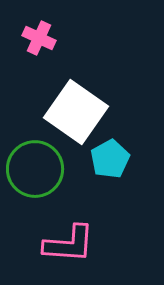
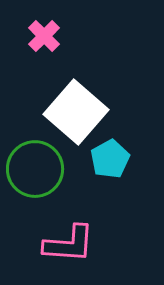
pink cross: moved 5 px right, 2 px up; rotated 20 degrees clockwise
white square: rotated 6 degrees clockwise
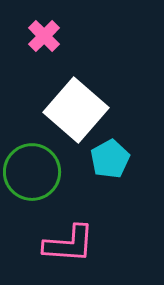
white square: moved 2 px up
green circle: moved 3 px left, 3 px down
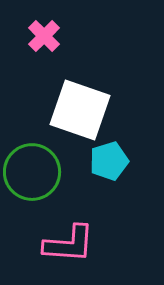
white square: moved 4 px right; rotated 22 degrees counterclockwise
cyan pentagon: moved 1 px left, 2 px down; rotated 12 degrees clockwise
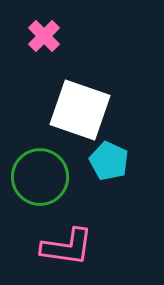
cyan pentagon: rotated 30 degrees counterclockwise
green circle: moved 8 px right, 5 px down
pink L-shape: moved 2 px left, 3 px down; rotated 4 degrees clockwise
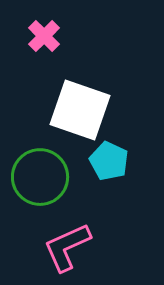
pink L-shape: rotated 148 degrees clockwise
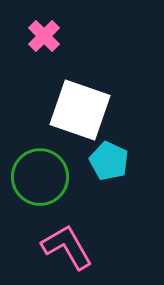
pink L-shape: rotated 84 degrees clockwise
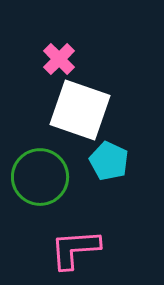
pink cross: moved 15 px right, 23 px down
pink L-shape: moved 8 px right, 2 px down; rotated 64 degrees counterclockwise
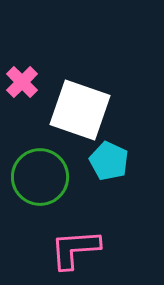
pink cross: moved 37 px left, 23 px down
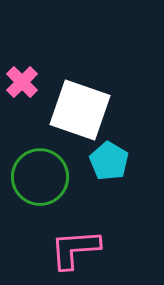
cyan pentagon: rotated 6 degrees clockwise
